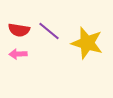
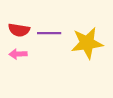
purple line: moved 2 px down; rotated 40 degrees counterclockwise
yellow star: rotated 24 degrees counterclockwise
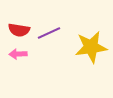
purple line: rotated 25 degrees counterclockwise
yellow star: moved 4 px right, 4 px down
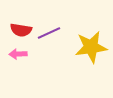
red semicircle: moved 2 px right
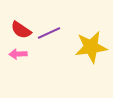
red semicircle: rotated 25 degrees clockwise
